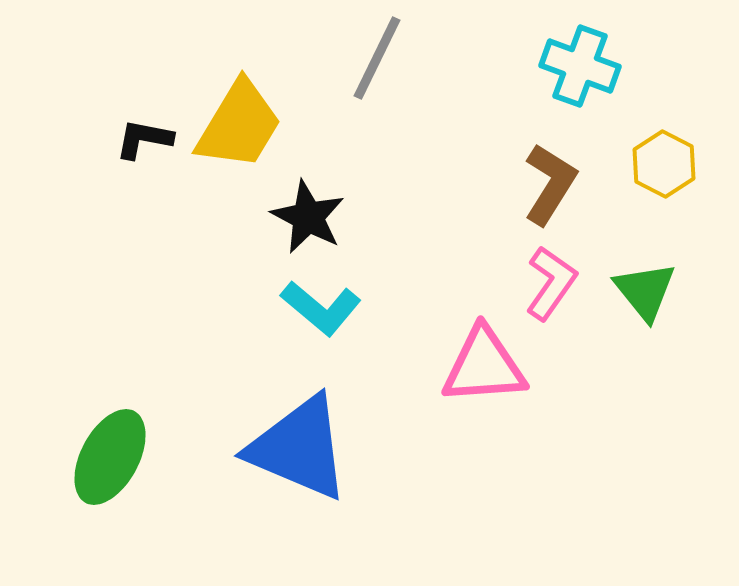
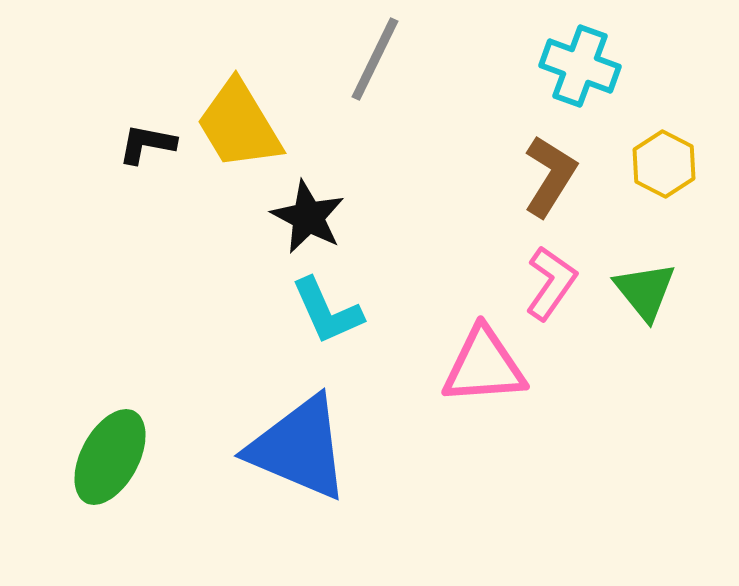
gray line: moved 2 px left, 1 px down
yellow trapezoid: rotated 118 degrees clockwise
black L-shape: moved 3 px right, 5 px down
brown L-shape: moved 8 px up
cyan L-shape: moved 6 px right, 3 px down; rotated 26 degrees clockwise
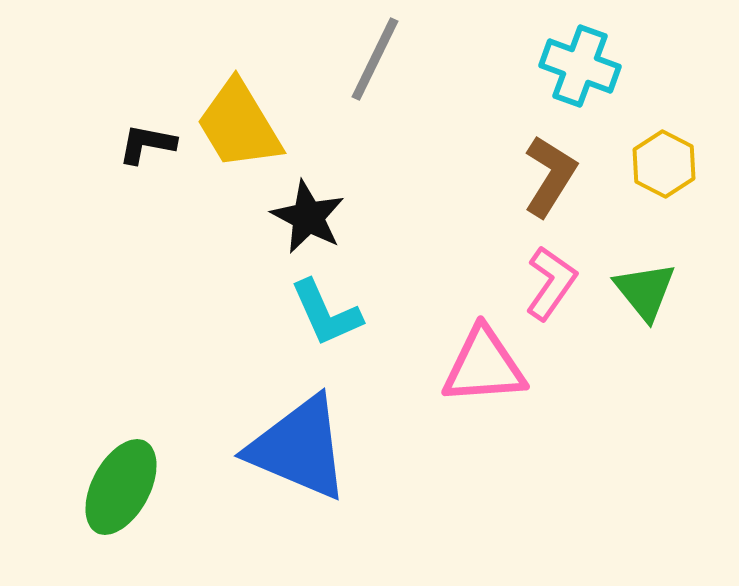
cyan L-shape: moved 1 px left, 2 px down
green ellipse: moved 11 px right, 30 px down
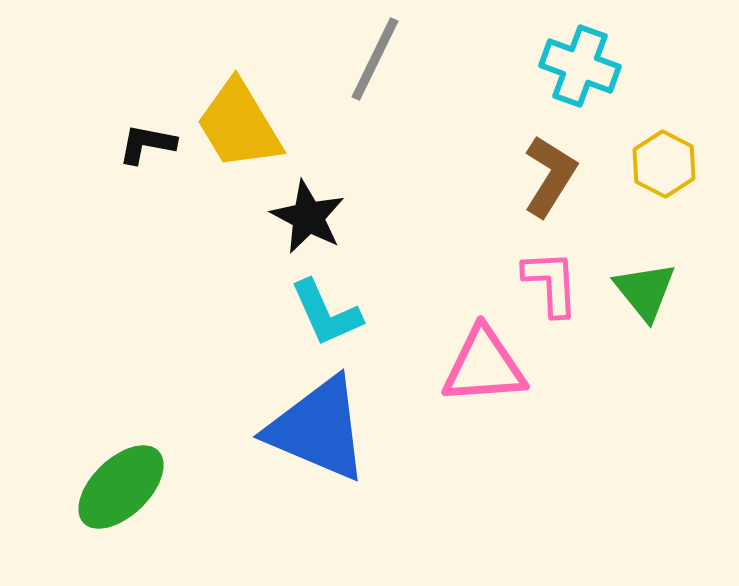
pink L-shape: rotated 38 degrees counterclockwise
blue triangle: moved 19 px right, 19 px up
green ellipse: rotated 18 degrees clockwise
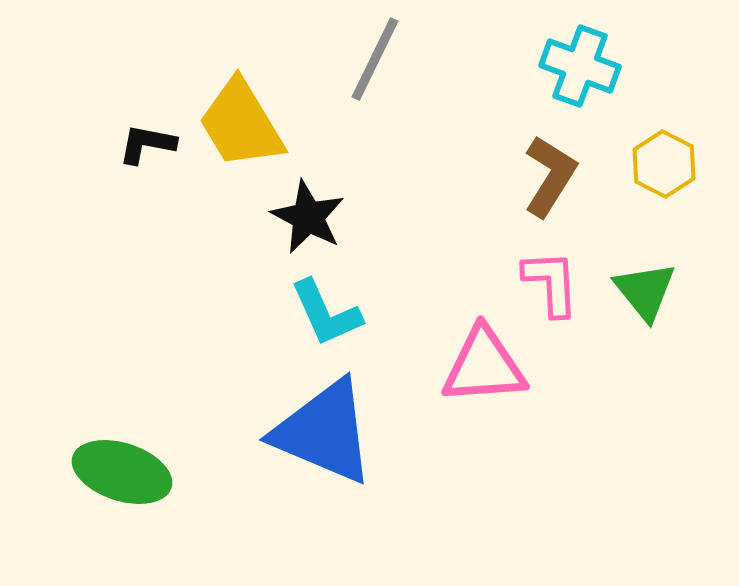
yellow trapezoid: moved 2 px right, 1 px up
blue triangle: moved 6 px right, 3 px down
green ellipse: moved 1 px right, 15 px up; rotated 62 degrees clockwise
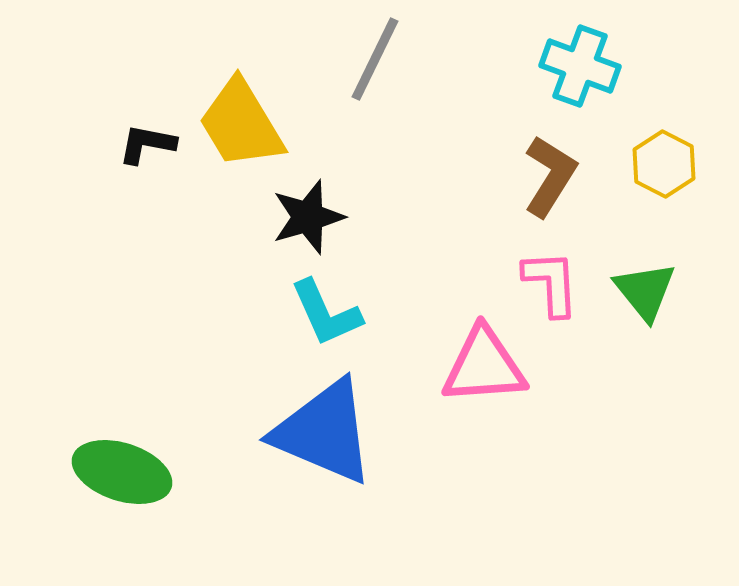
black star: rotated 28 degrees clockwise
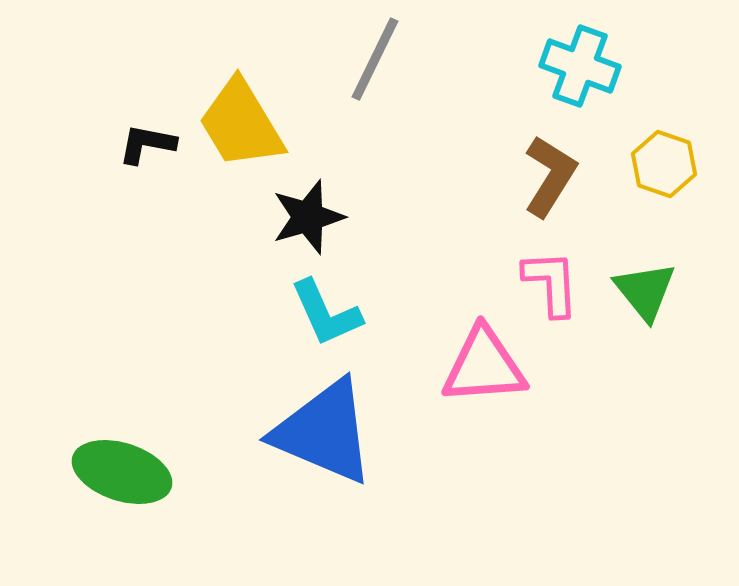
yellow hexagon: rotated 8 degrees counterclockwise
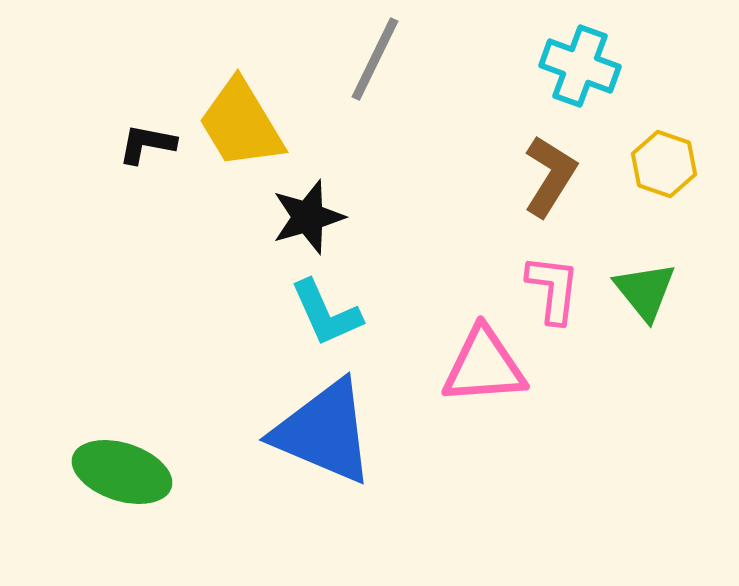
pink L-shape: moved 2 px right, 6 px down; rotated 10 degrees clockwise
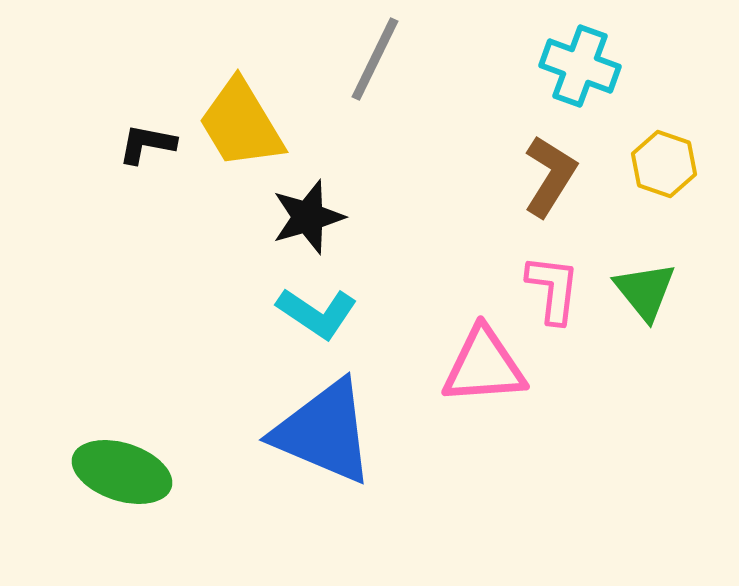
cyan L-shape: moved 9 px left; rotated 32 degrees counterclockwise
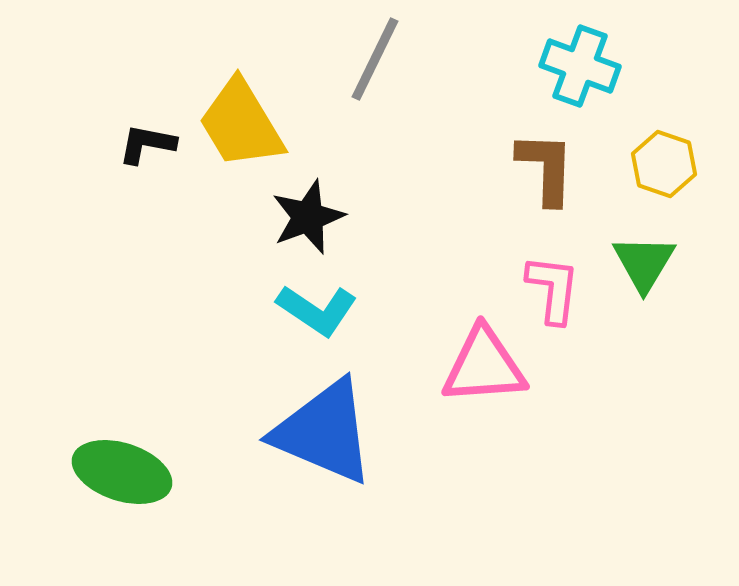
brown L-shape: moved 4 px left, 8 px up; rotated 30 degrees counterclockwise
black star: rotated 4 degrees counterclockwise
green triangle: moved 1 px left, 28 px up; rotated 10 degrees clockwise
cyan L-shape: moved 3 px up
